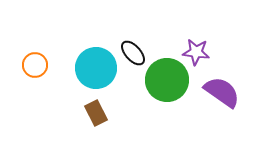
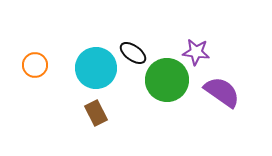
black ellipse: rotated 12 degrees counterclockwise
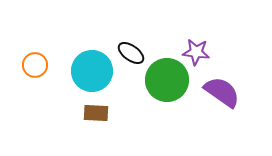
black ellipse: moved 2 px left
cyan circle: moved 4 px left, 3 px down
brown rectangle: rotated 60 degrees counterclockwise
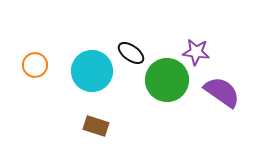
brown rectangle: moved 13 px down; rotated 15 degrees clockwise
